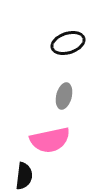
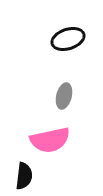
black ellipse: moved 4 px up
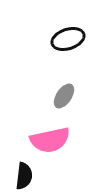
gray ellipse: rotated 20 degrees clockwise
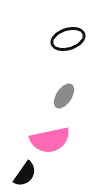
black semicircle: moved 1 px right, 2 px up; rotated 28 degrees clockwise
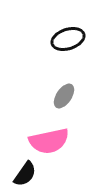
pink semicircle: moved 1 px left, 1 px down
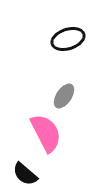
pink semicircle: moved 3 px left, 8 px up; rotated 105 degrees counterclockwise
black semicircle: rotated 96 degrees clockwise
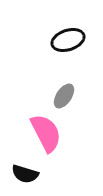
black ellipse: moved 1 px down
black semicircle: rotated 24 degrees counterclockwise
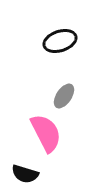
black ellipse: moved 8 px left, 1 px down
